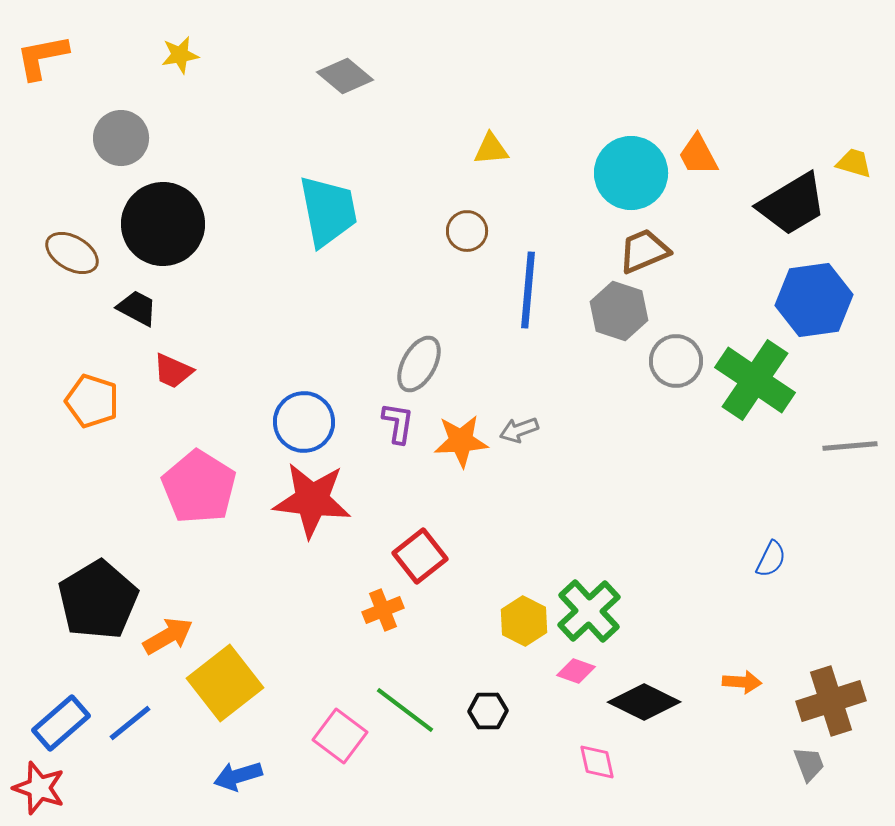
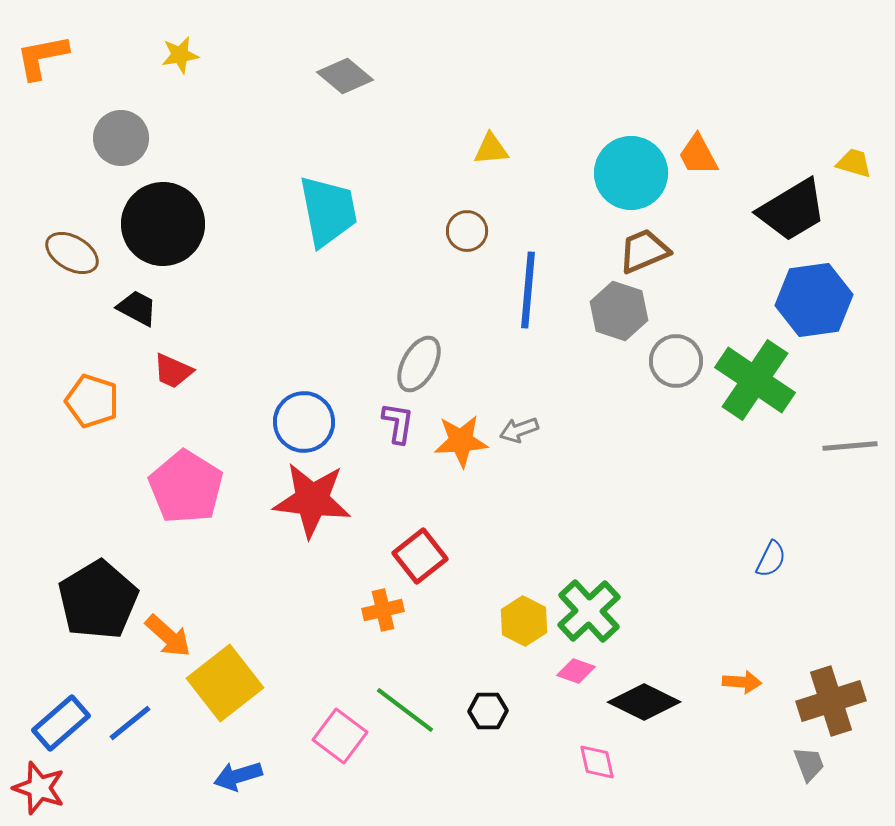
black trapezoid at (792, 204): moved 6 px down
pink pentagon at (199, 487): moved 13 px left
orange cross at (383, 610): rotated 9 degrees clockwise
orange arrow at (168, 636): rotated 72 degrees clockwise
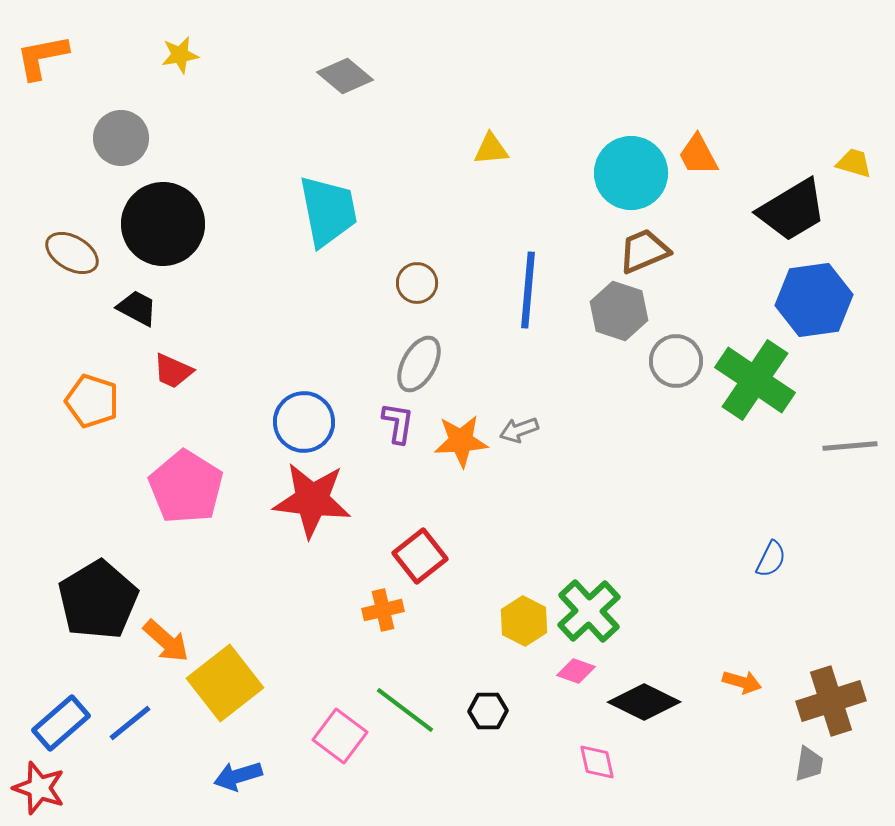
brown circle at (467, 231): moved 50 px left, 52 px down
orange arrow at (168, 636): moved 2 px left, 5 px down
orange arrow at (742, 682): rotated 12 degrees clockwise
gray trapezoid at (809, 764): rotated 30 degrees clockwise
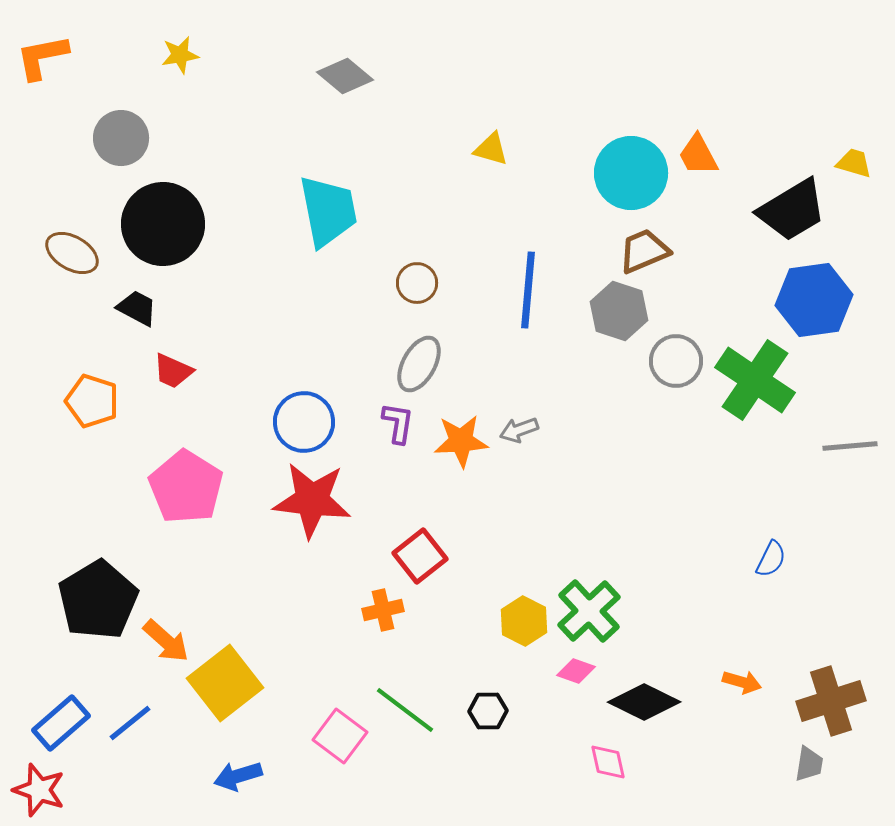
yellow triangle at (491, 149): rotated 21 degrees clockwise
pink diamond at (597, 762): moved 11 px right
red star at (39, 788): moved 2 px down
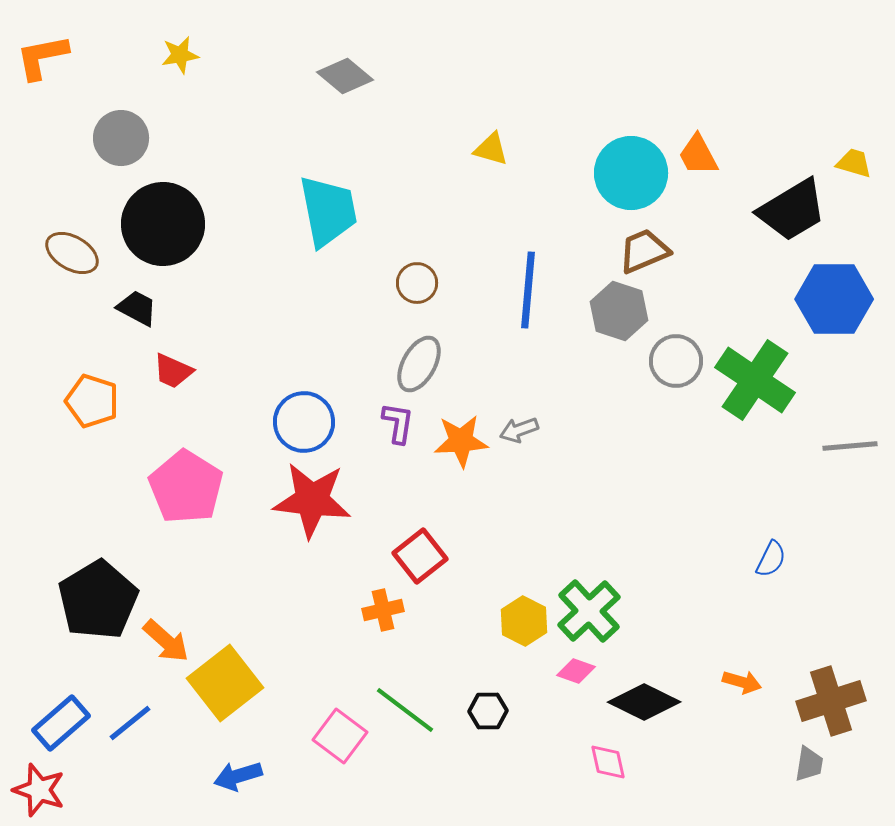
blue hexagon at (814, 300): moved 20 px right, 1 px up; rotated 8 degrees clockwise
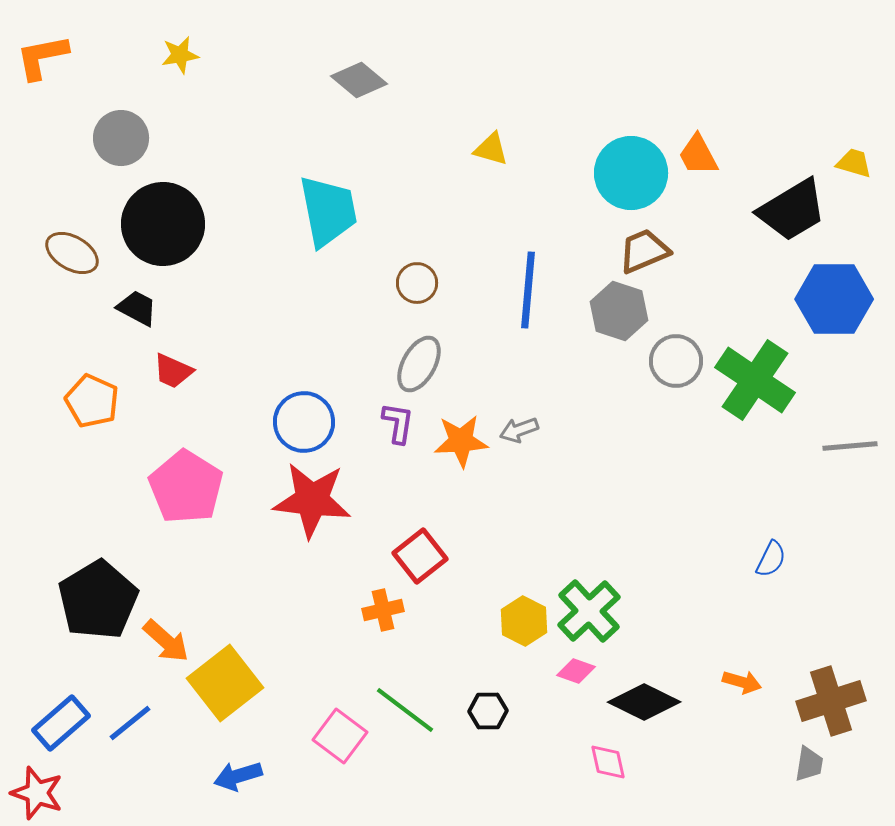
gray diamond at (345, 76): moved 14 px right, 4 px down
orange pentagon at (92, 401): rotated 6 degrees clockwise
red star at (39, 790): moved 2 px left, 3 px down
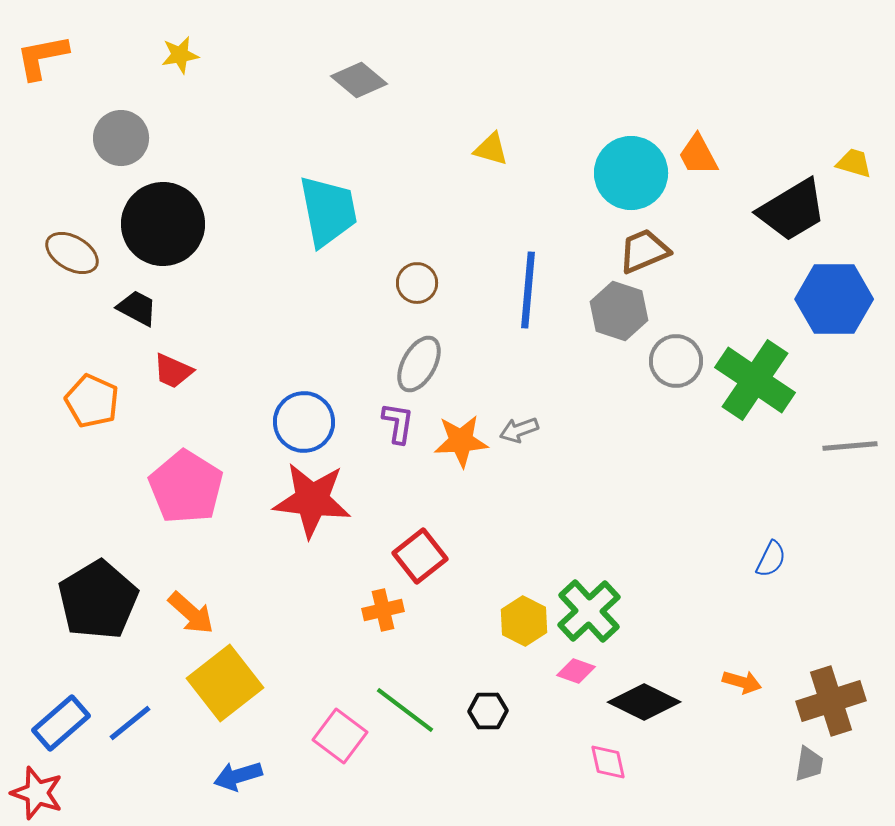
orange arrow at (166, 641): moved 25 px right, 28 px up
